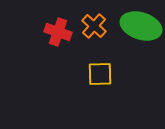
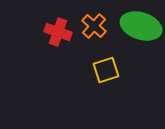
yellow square: moved 6 px right, 4 px up; rotated 16 degrees counterclockwise
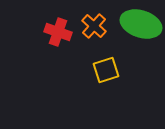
green ellipse: moved 2 px up
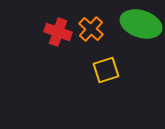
orange cross: moved 3 px left, 3 px down
